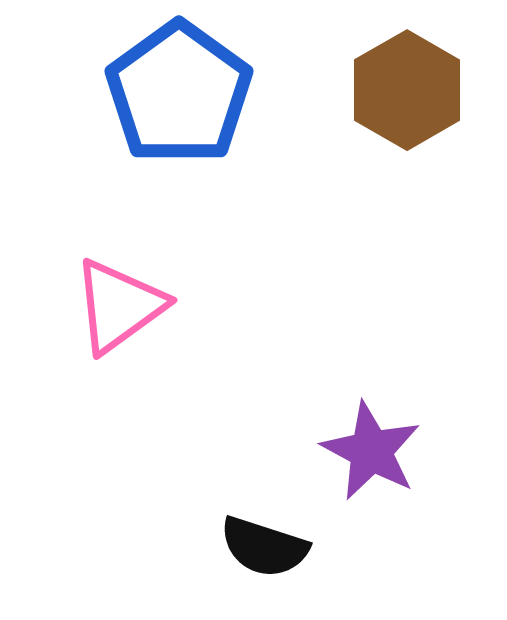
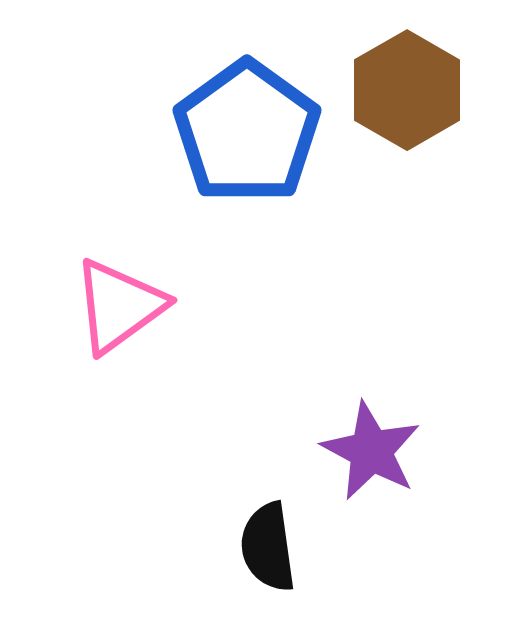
blue pentagon: moved 68 px right, 39 px down
black semicircle: moved 4 px right; rotated 64 degrees clockwise
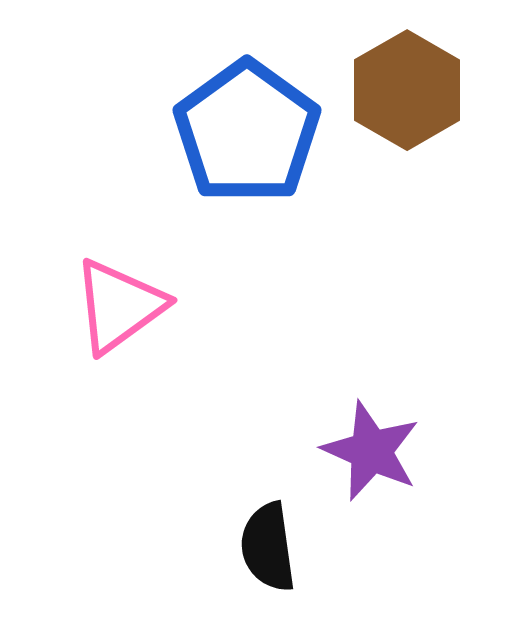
purple star: rotated 4 degrees counterclockwise
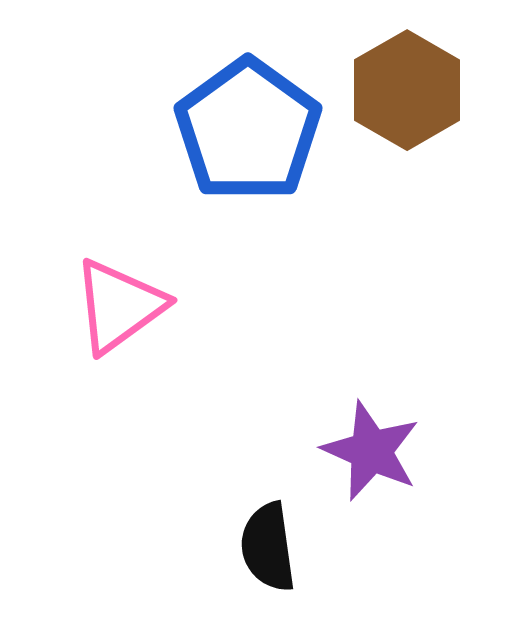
blue pentagon: moved 1 px right, 2 px up
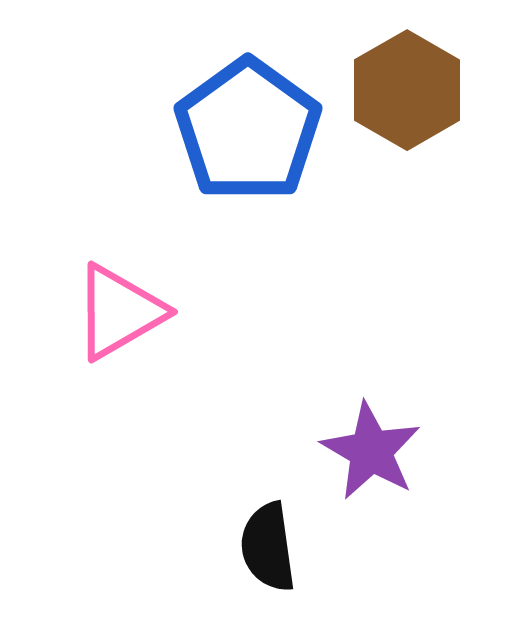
pink triangle: moved 6 px down; rotated 6 degrees clockwise
purple star: rotated 6 degrees clockwise
